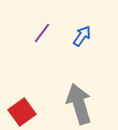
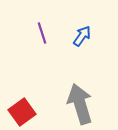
purple line: rotated 55 degrees counterclockwise
gray arrow: moved 1 px right
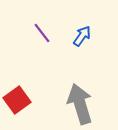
purple line: rotated 20 degrees counterclockwise
red square: moved 5 px left, 12 px up
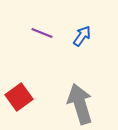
purple line: rotated 30 degrees counterclockwise
red square: moved 2 px right, 3 px up
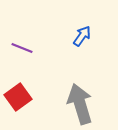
purple line: moved 20 px left, 15 px down
red square: moved 1 px left
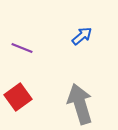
blue arrow: rotated 15 degrees clockwise
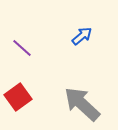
purple line: rotated 20 degrees clockwise
gray arrow: moved 2 px right; rotated 30 degrees counterclockwise
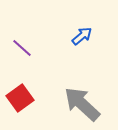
red square: moved 2 px right, 1 px down
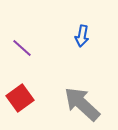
blue arrow: rotated 140 degrees clockwise
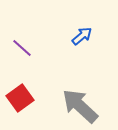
blue arrow: rotated 140 degrees counterclockwise
gray arrow: moved 2 px left, 2 px down
